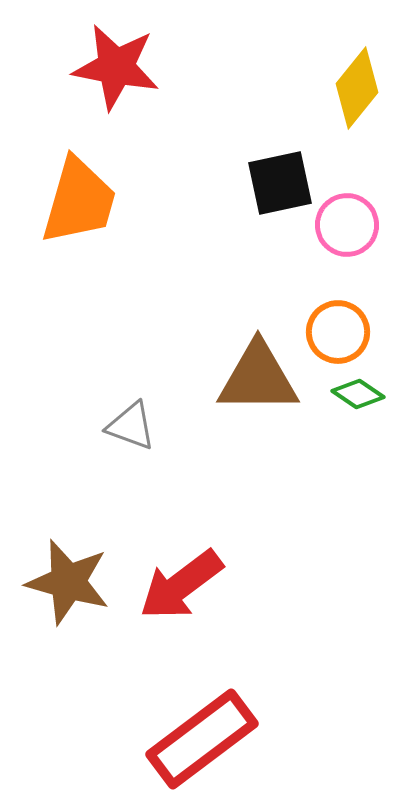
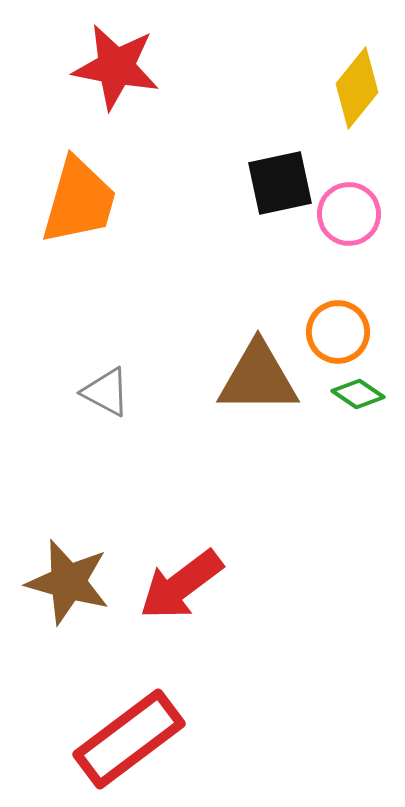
pink circle: moved 2 px right, 11 px up
gray triangle: moved 25 px left, 34 px up; rotated 8 degrees clockwise
red rectangle: moved 73 px left
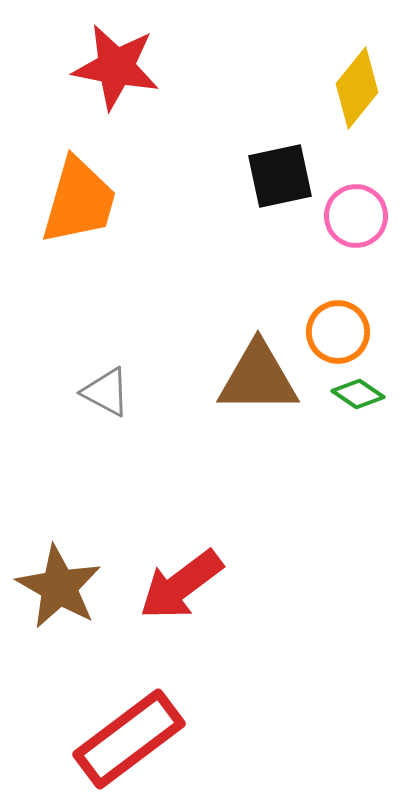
black square: moved 7 px up
pink circle: moved 7 px right, 2 px down
brown star: moved 9 px left, 5 px down; rotated 14 degrees clockwise
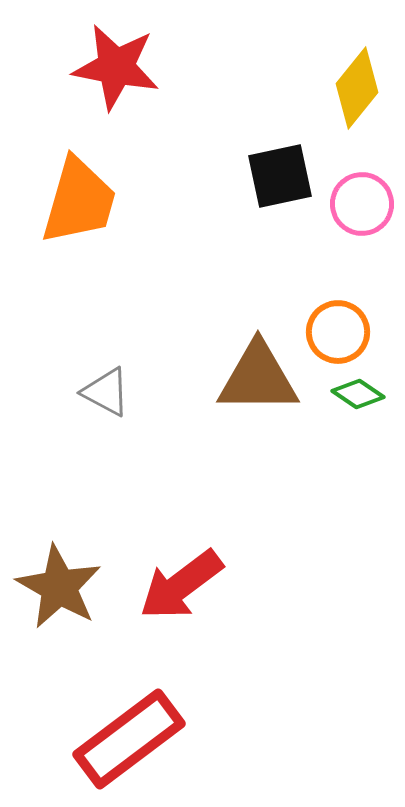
pink circle: moved 6 px right, 12 px up
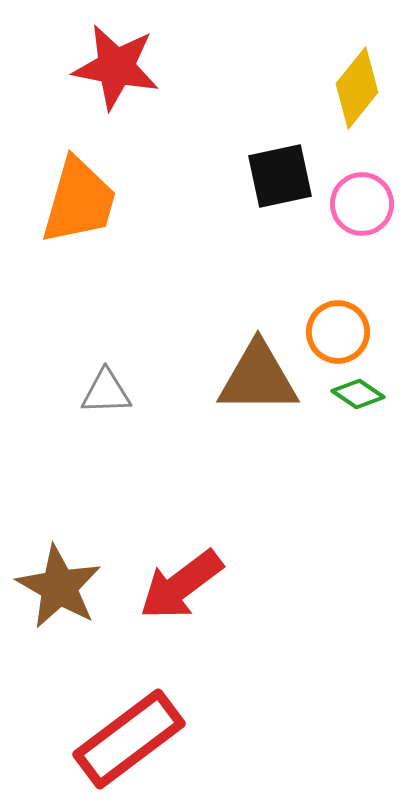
gray triangle: rotated 30 degrees counterclockwise
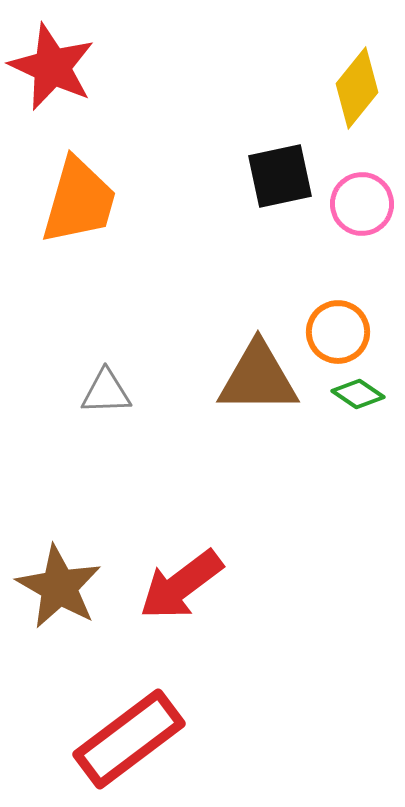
red star: moved 64 px left; rotated 14 degrees clockwise
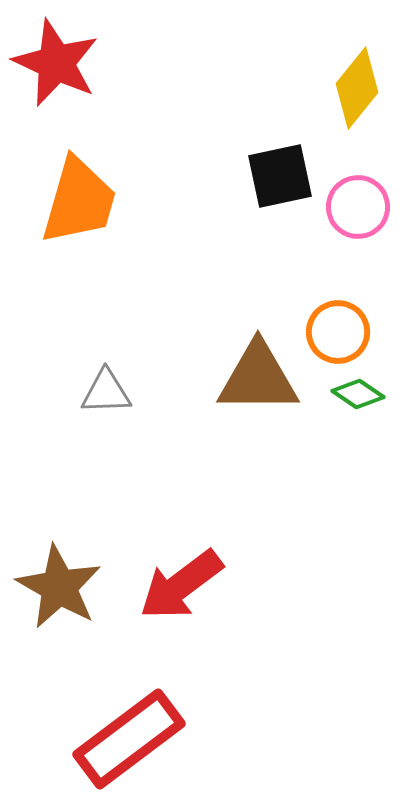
red star: moved 4 px right, 4 px up
pink circle: moved 4 px left, 3 px down
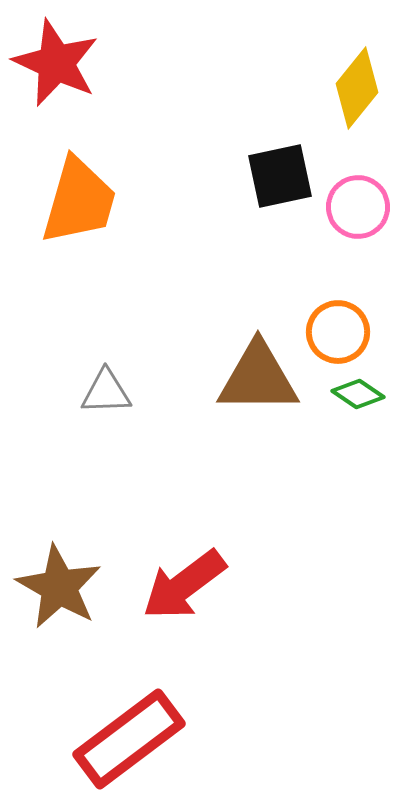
red arrow: moved 3 px right
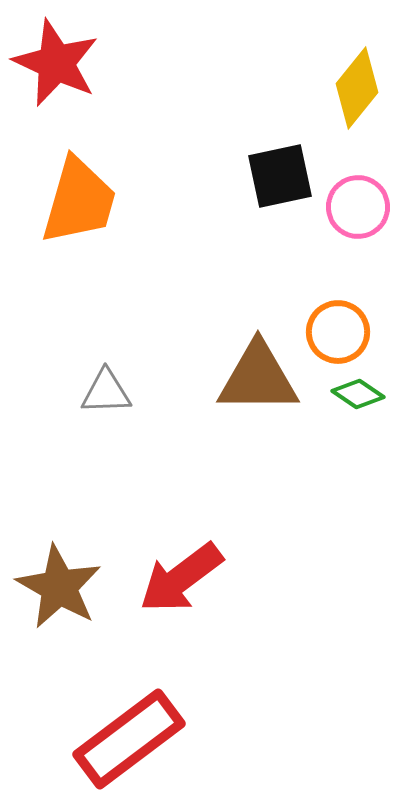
red arrow: moved 3 px left, 7 px up
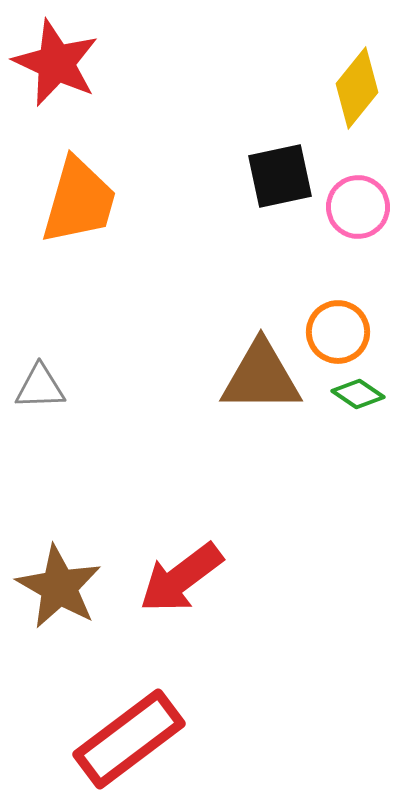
brown triangle: moved 3 px right, 1 px up
gray triangle: moved 66 px left, 5 px up
